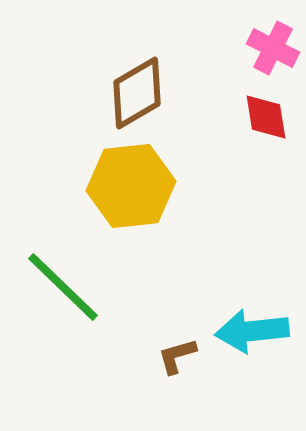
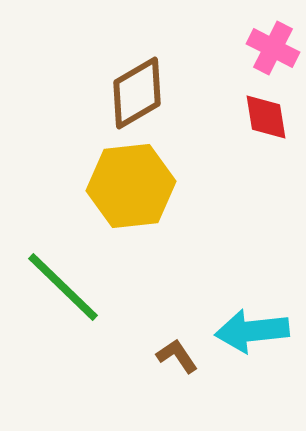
brown L-shape: rotated 72 degrees clockwise
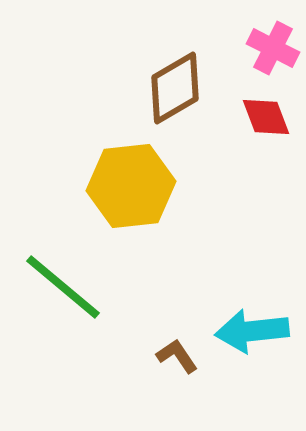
brown diamond: moved 38 px right, 5 px up
red diamond: rotated 12 degrees counterclockwise
green line: rotated 4 degrees counterclockwise
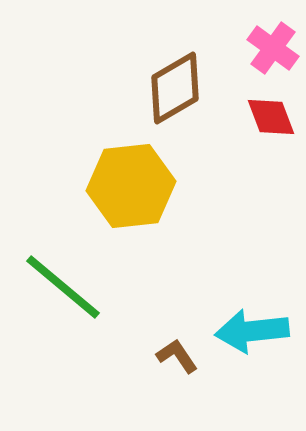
pink cross: rotated 9 degrees clockwise
red diamond: moved 5 px right
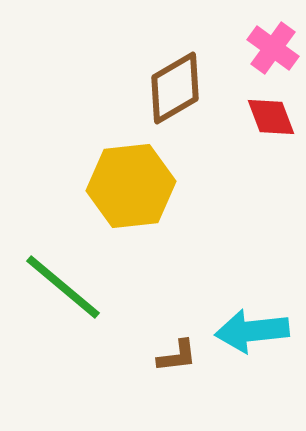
brown L-shape: rotated 117 degrees clockwise
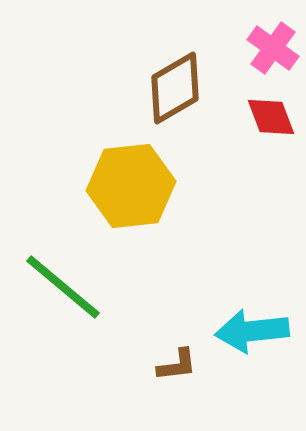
brown L-shape: moved 9 px down
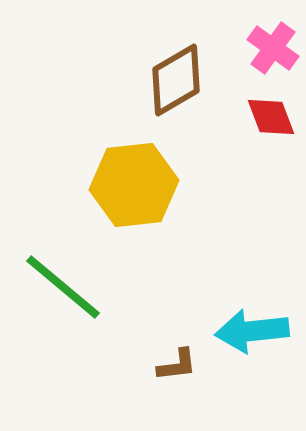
brown diamond: moved 1 px right, 8 px up
yellow hexagon: moved 3 px right, 1 px up
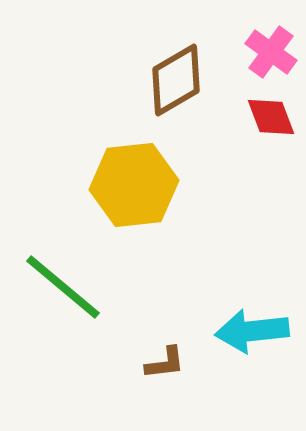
pink cross: moved 2 px left, 4 px down
brown L-shape: moved 12 px left, 2 px up
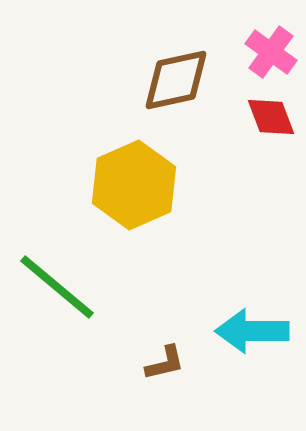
brown diamond: rotated 18 degrees clockwise
yellow hexagon: rotated 18 degrees counterclockwise
green line: moved 6 px left
cyan arrow: rotated 6 degrees clockwise
brown L-shape: rotated 6 degrees counterclockwise
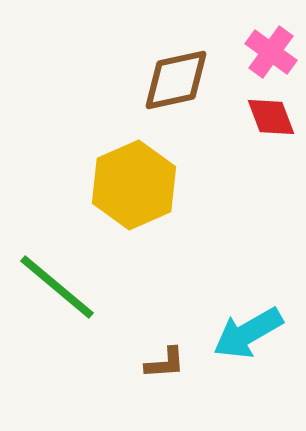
cyan arrow: moved 4 px left, 2 px down; rotated 30 degrees counterclockwise
brown L-shape: rotated 9 degrees clockwise
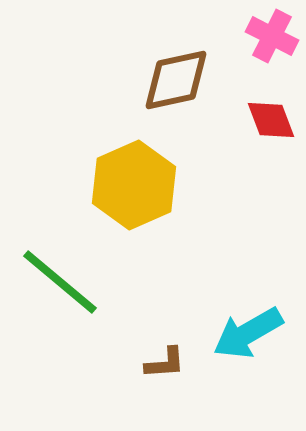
pink cross: moved 1 px right, 16 px up; rotated 9 degrees counterclockwise
red diamond: moved 3 px down
green line: moved 3 px right, 5 px up
